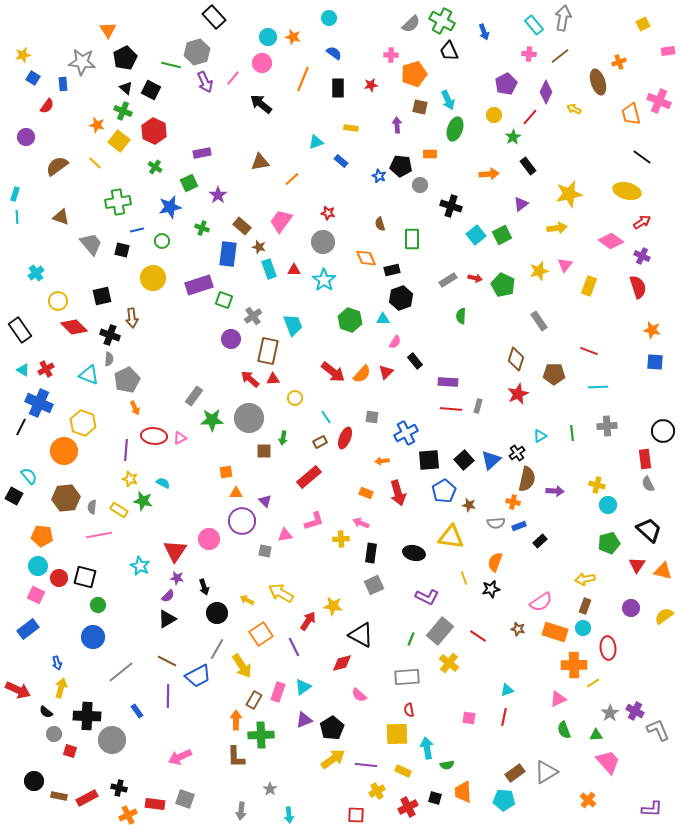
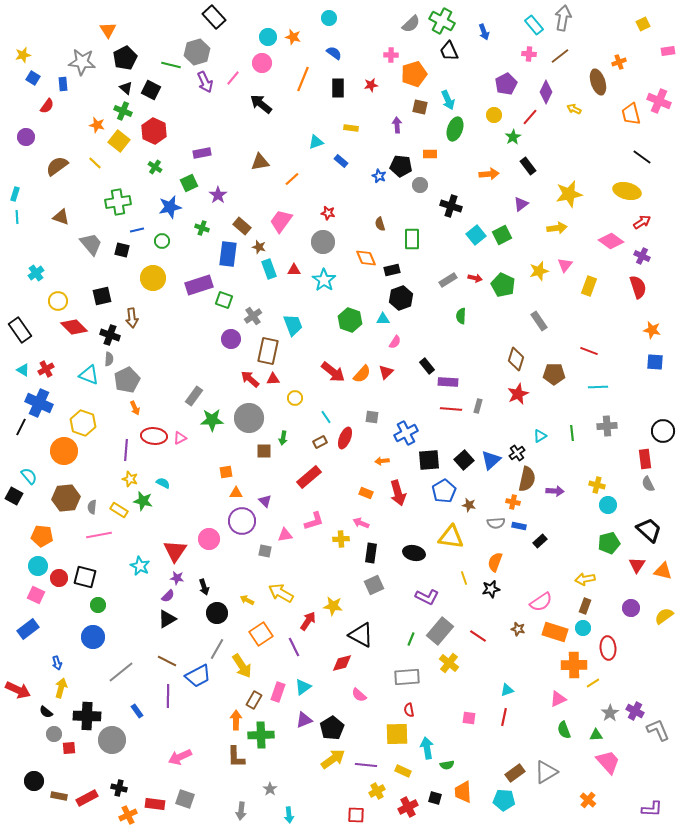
black rectangle at (415, 361): moved 12 px right, 5 px down
blue rectangle at (519, 526): rotated 32 degrees clockwise
red square at (70, 751): moved 1 px left, 3 px up; rotated 24 degrees counterclockwise
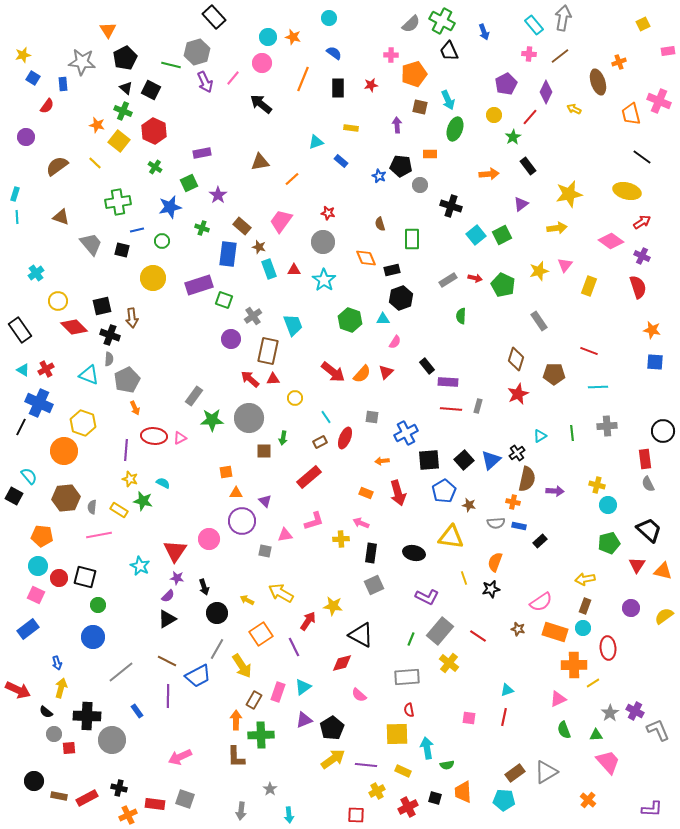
black square at (102, 296): moved 10 px down
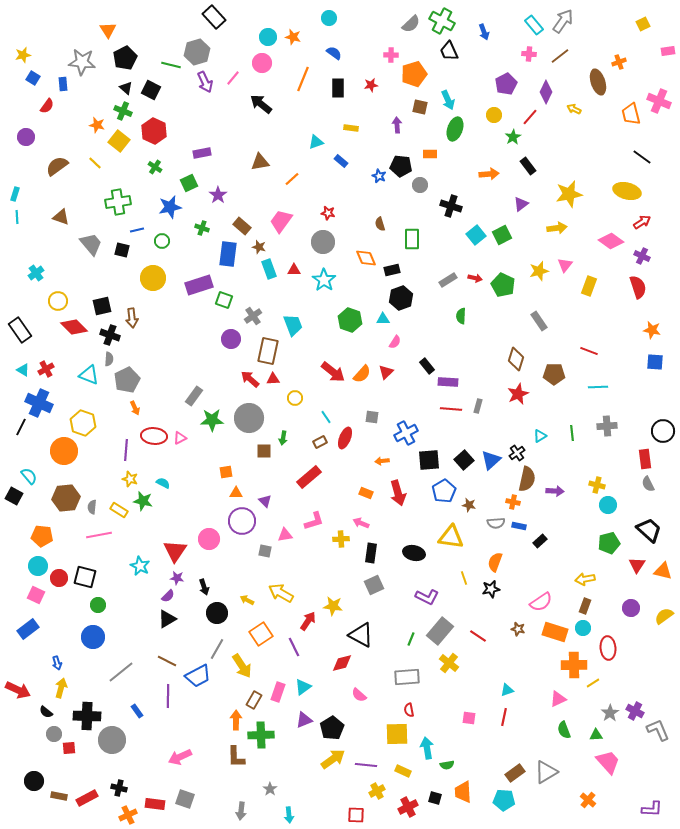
gray arrow at (563, 18): moved 3 px down; rotated 25 degrees clockwise
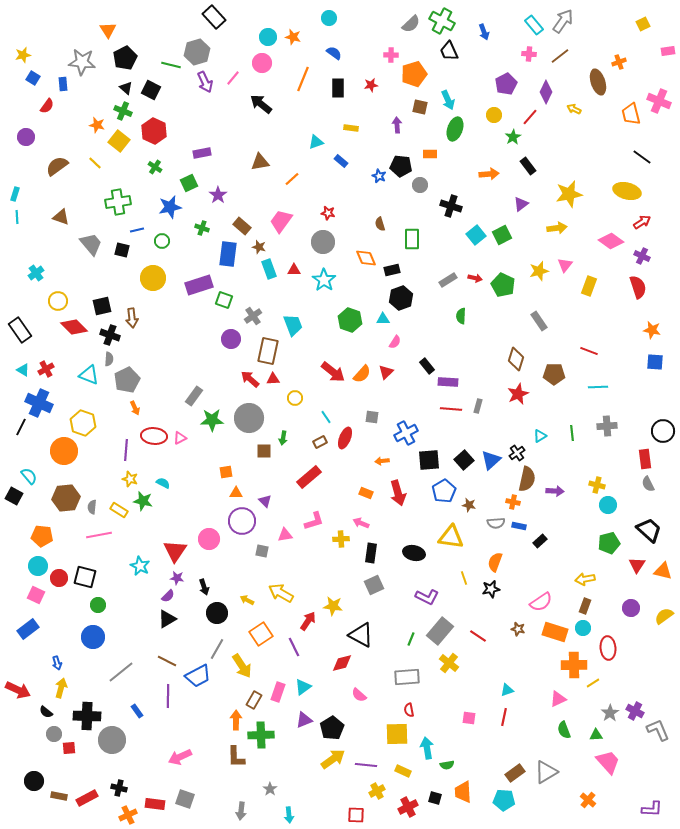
gray square at (265, 551): moved 3 px left
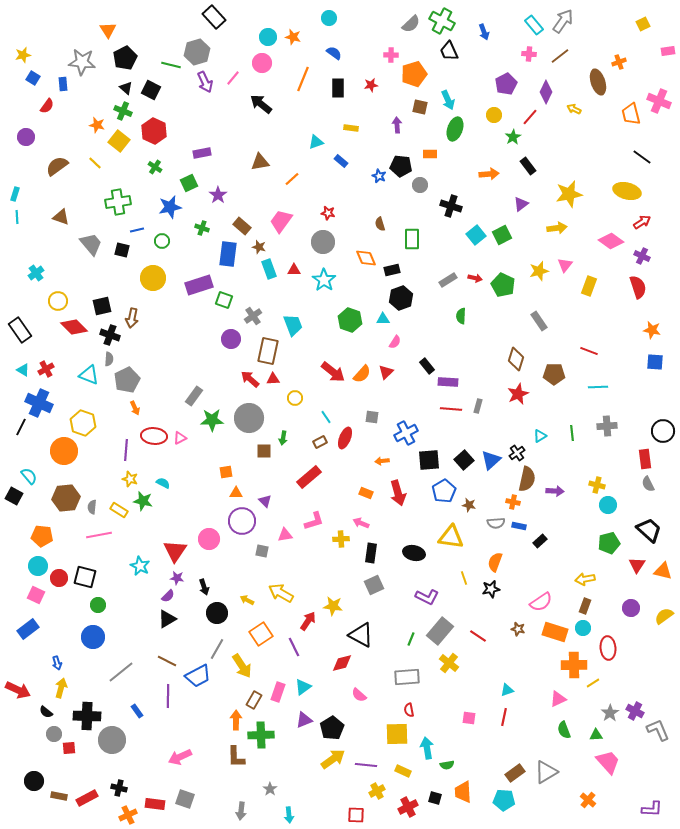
brown arrow at (132, 318): rotated 18 degrees clockwise
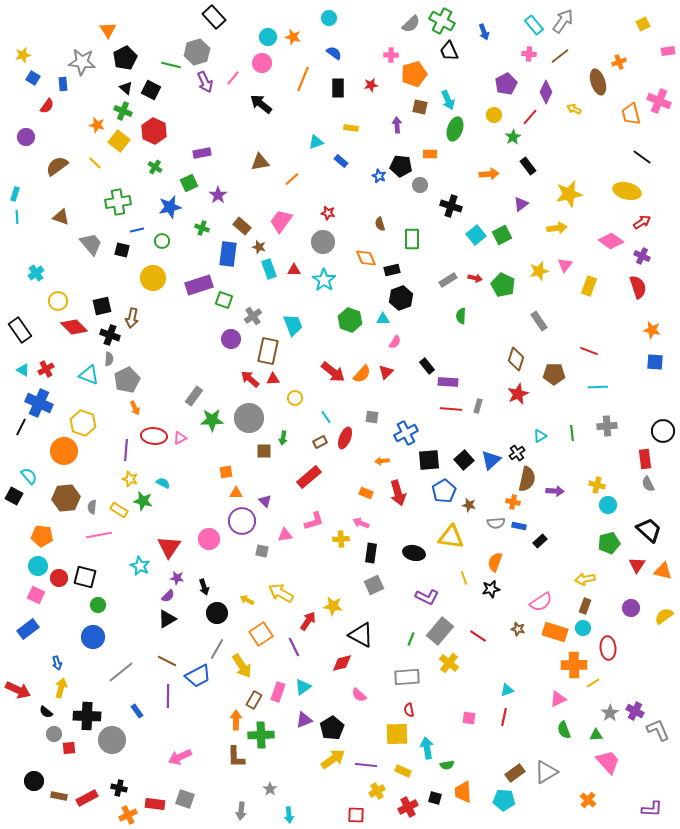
red triangle at (175, 551): moved 6 px left, 4 px up
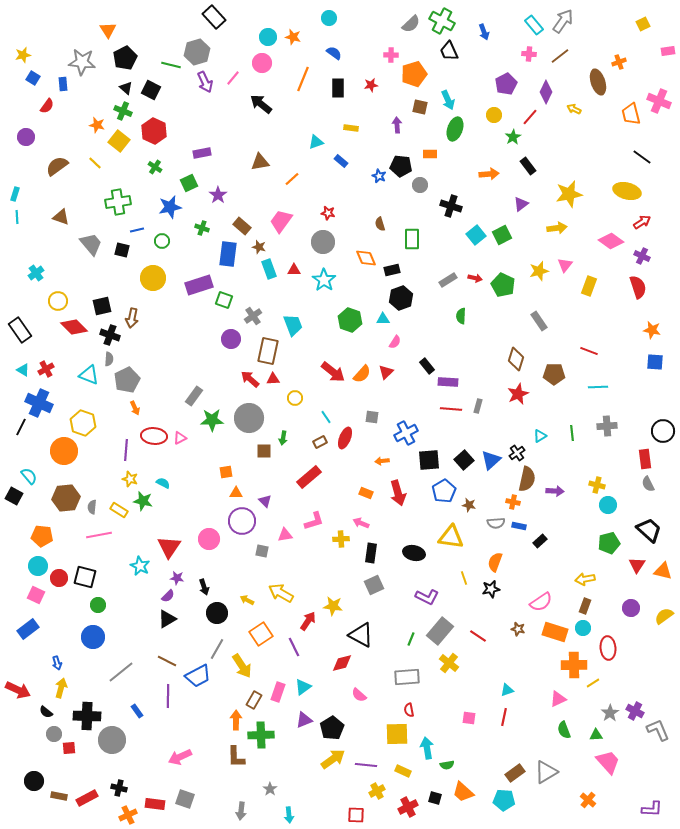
orange trapezoid at (463, 792): rotated 45 degrees counterclockwise
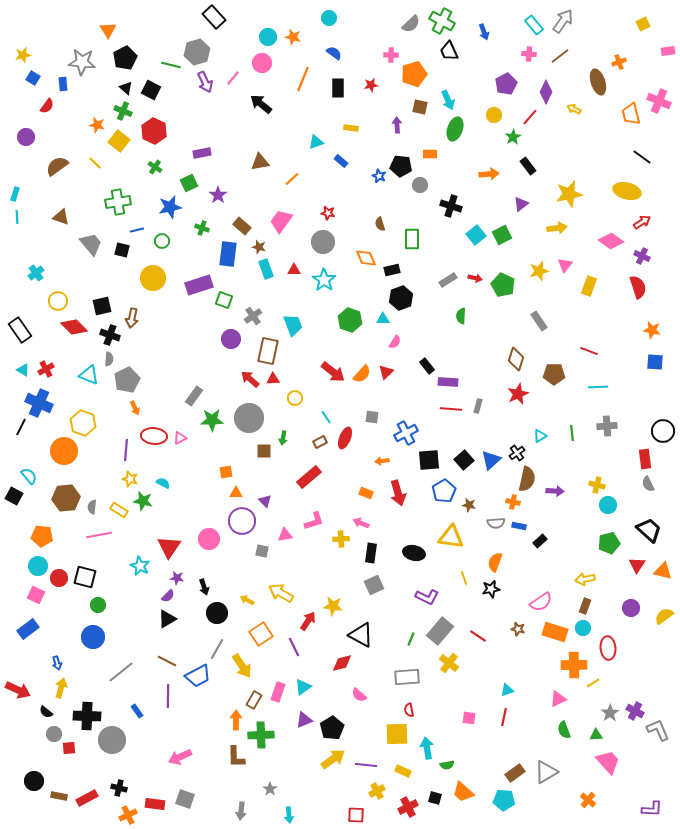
cyan rectangle at (269, 269): moved 3 px left
